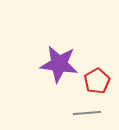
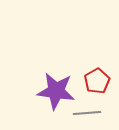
purple star: moved 3 px left, 27 px down
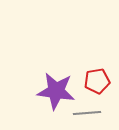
red pentagon: rotated 20 degrees clockwise
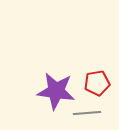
red pentagon: moved 2 px down
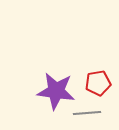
red pentagon: moved 1 px right
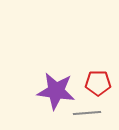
red pentagon: rotated 10 degrees clockwise
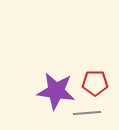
red pentagon: moved 3 px left
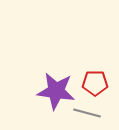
gray line: rotated 20 degrees clockwise
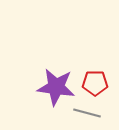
purple star: moved 4 px up
